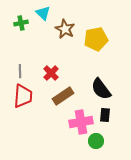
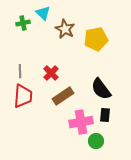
green cross: moved 2 px right
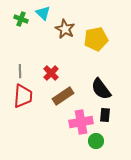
green cross: moved 2 px left, 4 px up; rotated 32 degrees clockwise
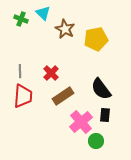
pink cross: rotated 30 degrees counterclockwise
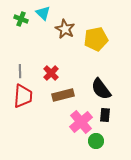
brown rectangle: moved 1 px up; rotated 20 degrees clockwise
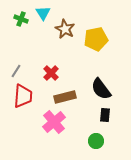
cyan triangle: rotated 14 degrees clockwise
gray line: moved 4 px left; rotated 32 degrees clockwise
brown rectangle: moved 2 px right, 2 px down
pink cross: moved 27 px left
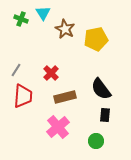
gray line: moved 1 px up
pink cross: moved 4 px right, 5 px down
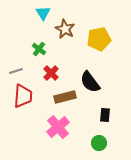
green cross: moved 18 px right, 30 px down; rotated 16 degrees clockwise
yellow pentagon: moved 3 px right
gray line: moved 1 px down; rotated 40 degrees clockwise
black semicircle: moved 11 px left, 7 px up
green circle: moved 3 px right, 2 px down
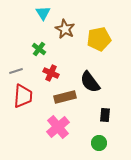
red cross: rotated 21 degrees counterclockwise
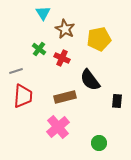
red cross: moved 11 px right, 15 px up
black semicircle: moved 2 px up
black rectangle: moved 12 px right, 14 px up
